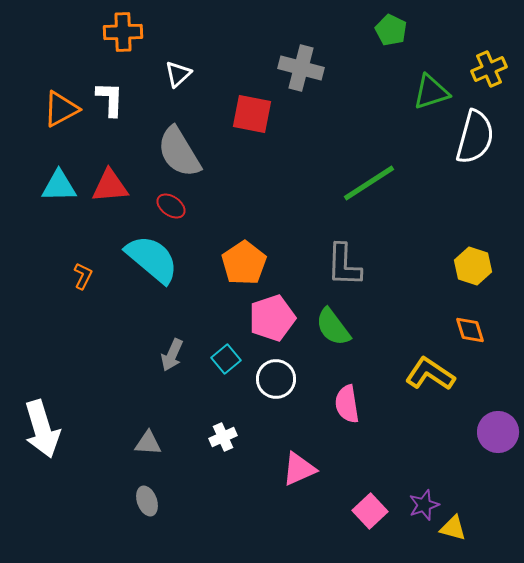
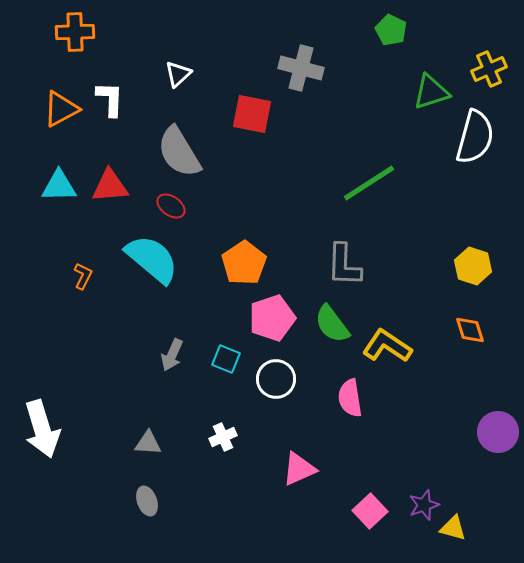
orange cross: moved 48 px left
green semicircle: moved 1 px left, 3 px up
cyan square: rotated 28 degrees counterclockwise
yellow L-shape: moved 43 px left, 28 px up
pink semicircle: moved 3 px right, 6 px up
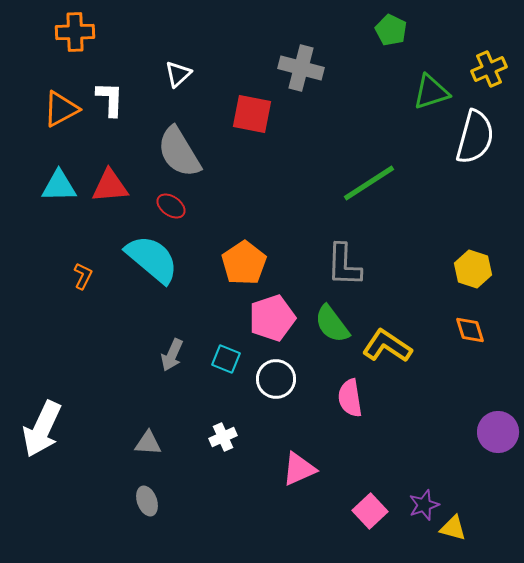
yellow hexagon: moved 3 px down
white arrow: rotated 42 degrees clockwise
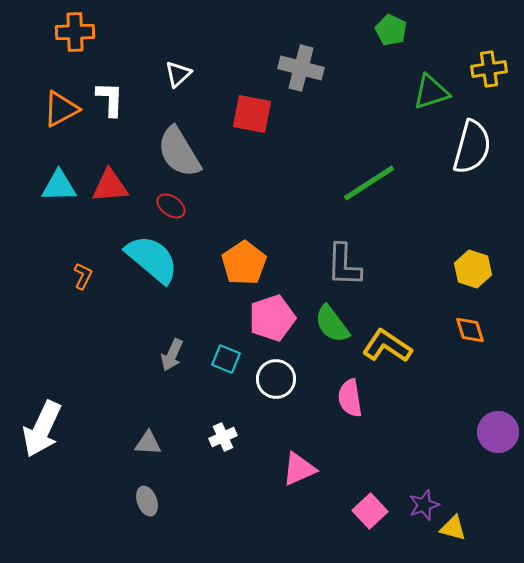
yellow cross: rotated 16 degrees clockwise
white semicircle: moved 3 px left, 10 px down
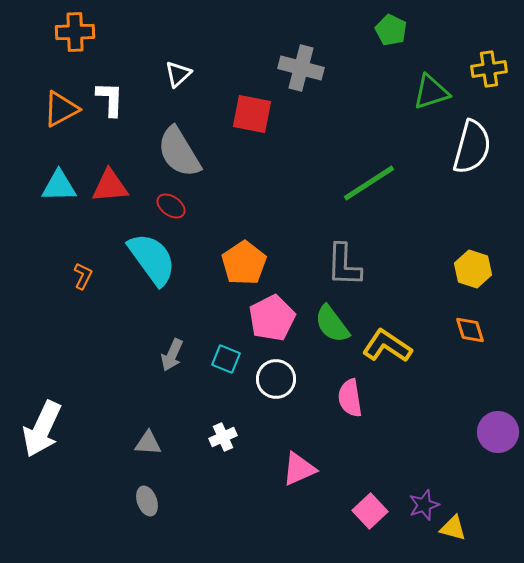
cyan semicircle: rotated 14 degrees clockwise
pink pentagon: rotated 9 degrees counterclockwise
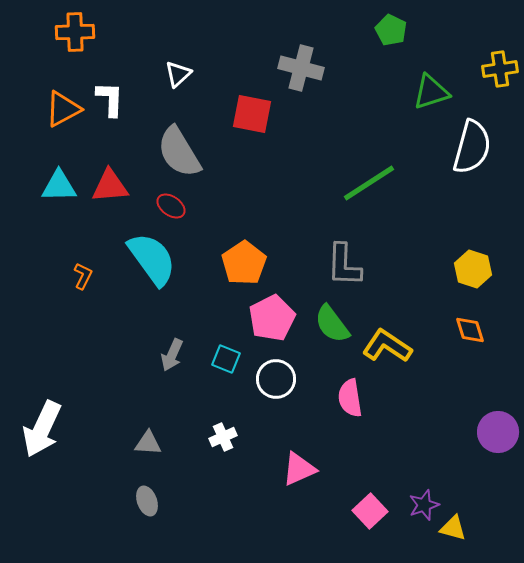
yellow cross: moved 11 px right
orange triangle: moved 2 px right
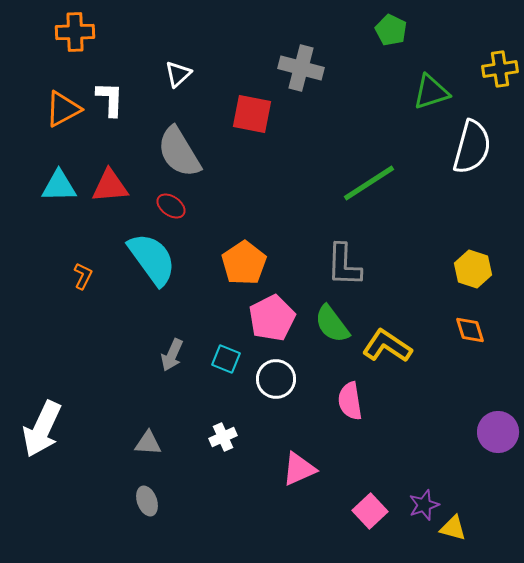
pink semicircle: moved 3 px down
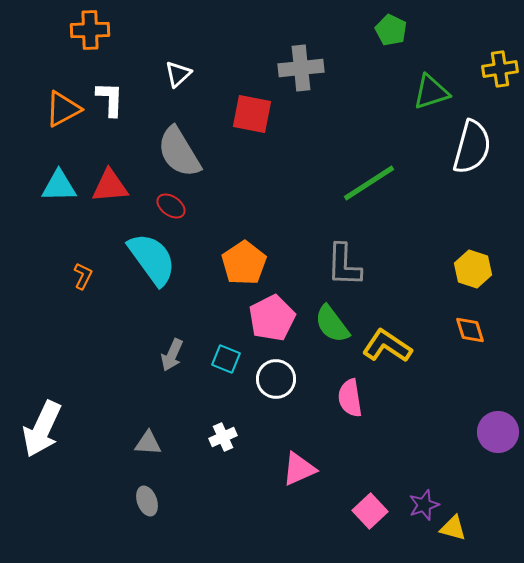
orange cross: moved 15 px right, 2 px up
gray cross: rotated 21 degrees counterclockwise
pink semicircle: moved 3 px up
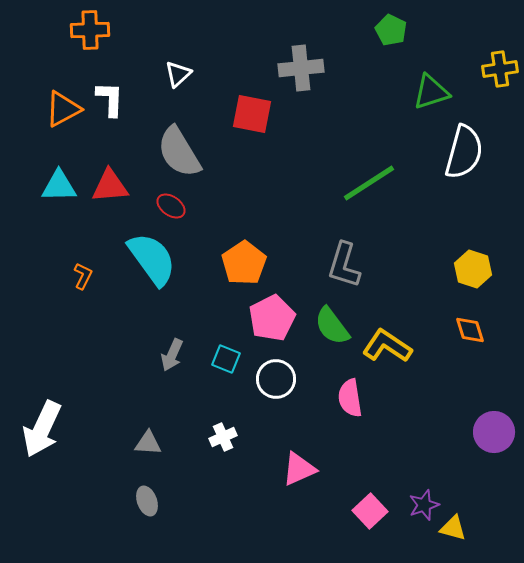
white semicircle: moved 8 px left, 5 px down
gray L-shape: rotated 15 degrees clockwise
green semicircle: moved 2 px down
purple circle: moved 4 px left
